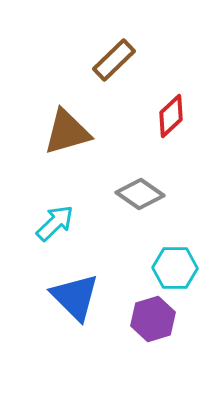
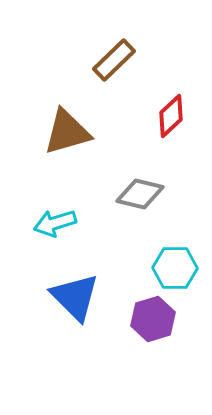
gray diamond: rotated 21 degrees counterclockwise
cyan arrow: rotated 153 degrees counterclockwise
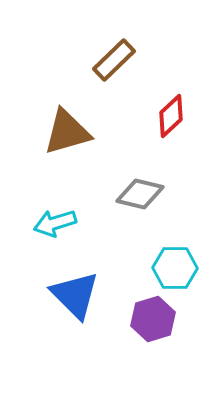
blue triangle: moved 2 px up
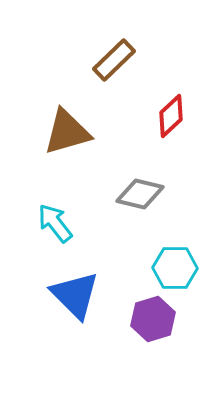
cyan arrow: rotated 69 degrees clockwise
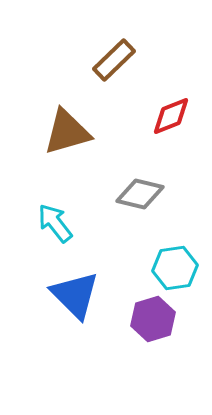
red diamond: rotated 21 degrees clockwise
cyan hexagon: rotated 9 degrees counterclockwise
